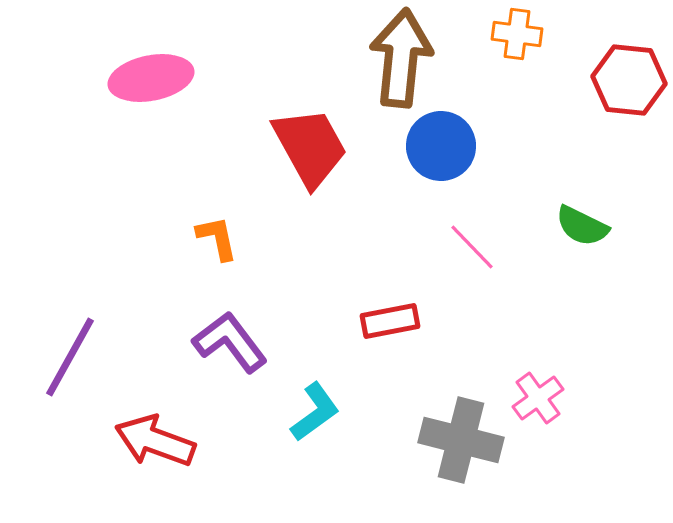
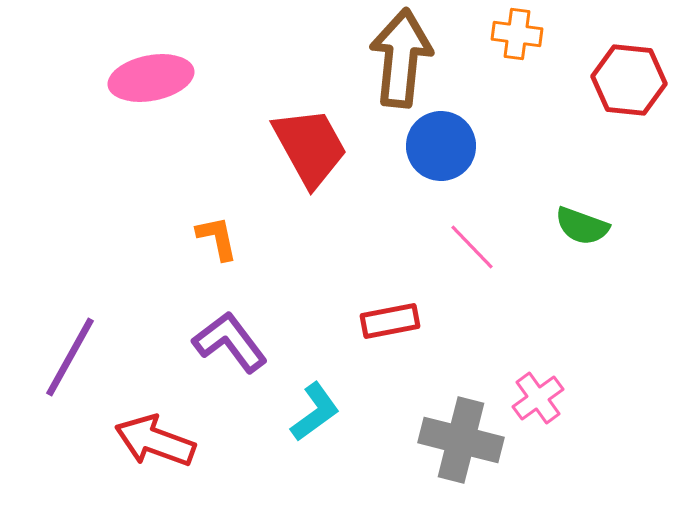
green semicircle: rotated 6 degrees counterclockwise
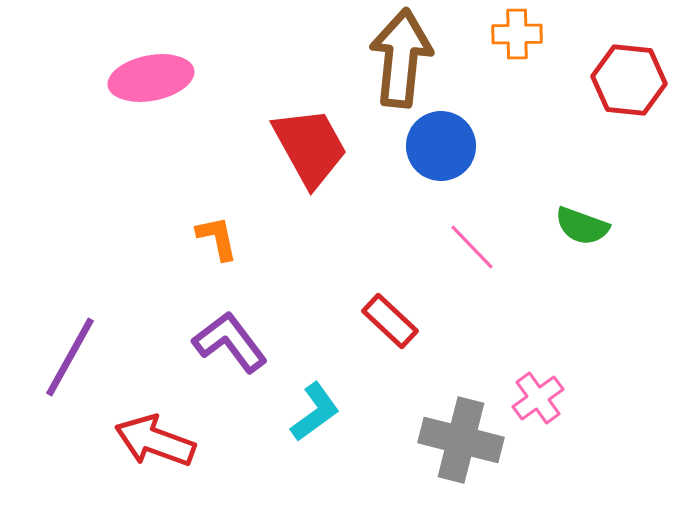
orange cross: rotated 9 degrees counterclockwise
red rectangle: rotated 54 degrees clockwise
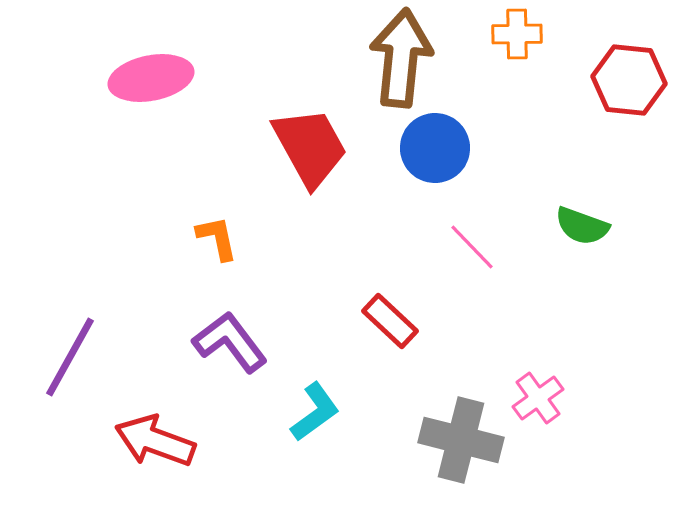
blue circle: moved 6 px left, 2 px down
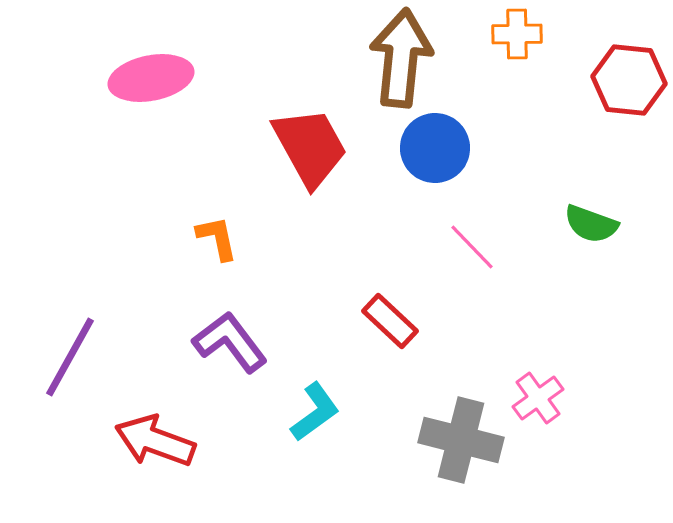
green semicircle: moved 9 px right, 2 px up
